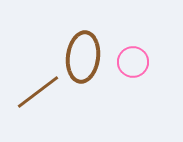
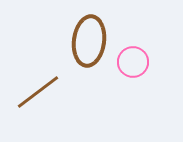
brown ellipse: moved 6 px right, 16 px up
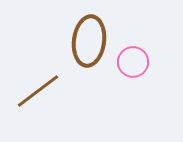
brown line: moved 1 px up
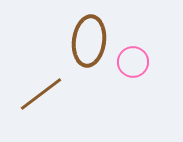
brown line: moved 3 px right, 3 px down
